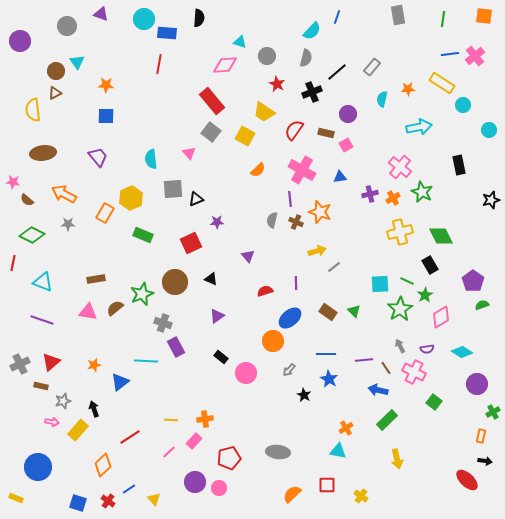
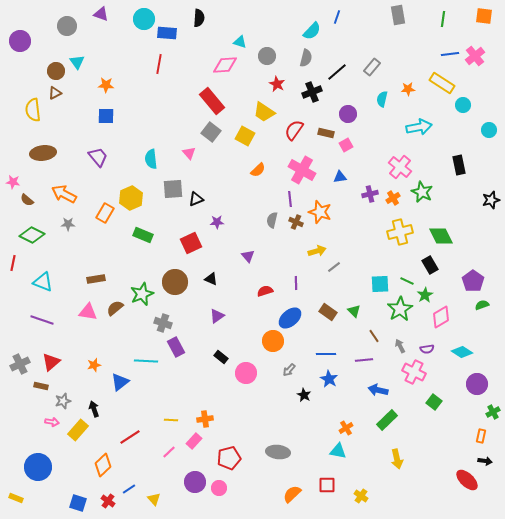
brown line at (386, 368): moved 12 px left, 32 px up
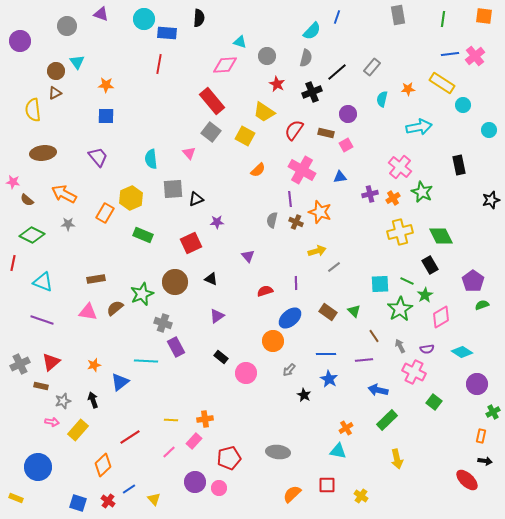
black arrow at (94, 409): moved 1 px left, 9 px up
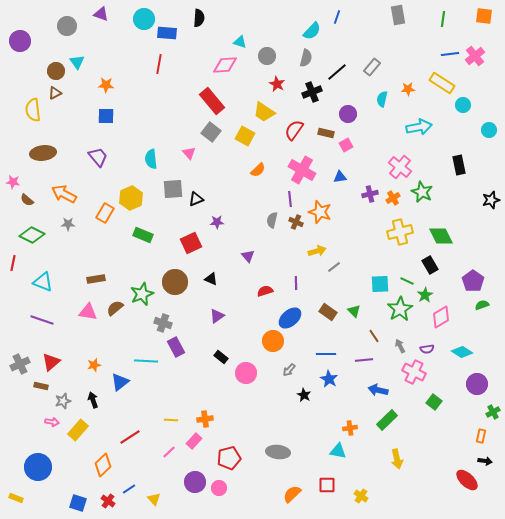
orange cross at (346, 428): moved 4 px right; rotated 24 degrees clockwise
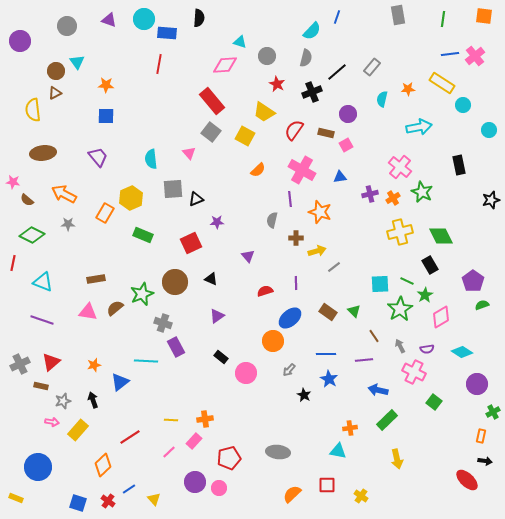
purple triangle at (101, 14): moved 8 px right, 6 px down
brown cross at (296, 222): moved 16 px down; rotated 24 degrees counterclockwise
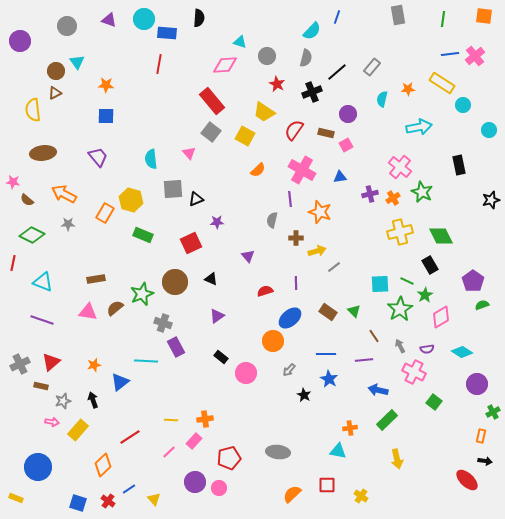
yellow hexagon at (131, 198): moved 2 px down; rotated 20 degrees counterclockwise
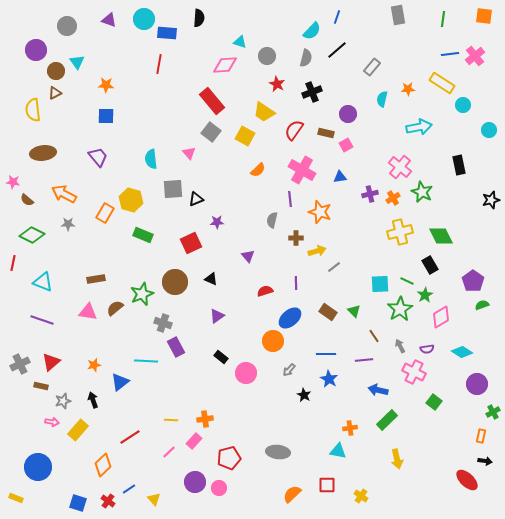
purple circle at (20, 41): moved 16 px right, 9 px down
black line at (337, 72): moved 22 px up
